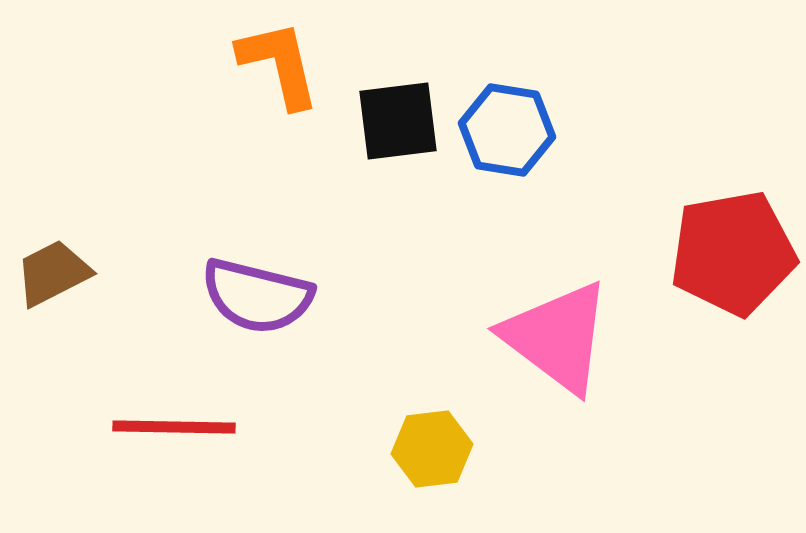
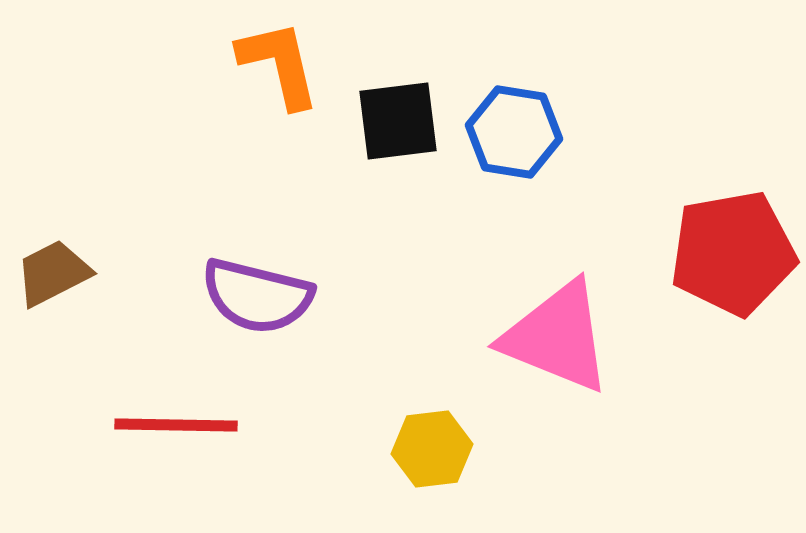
blue hexagon: moved 7 px right, 2 px down
pink triangle: rotated 15 degrees counterclockwise
red line: moved 2 px right, 2 px up
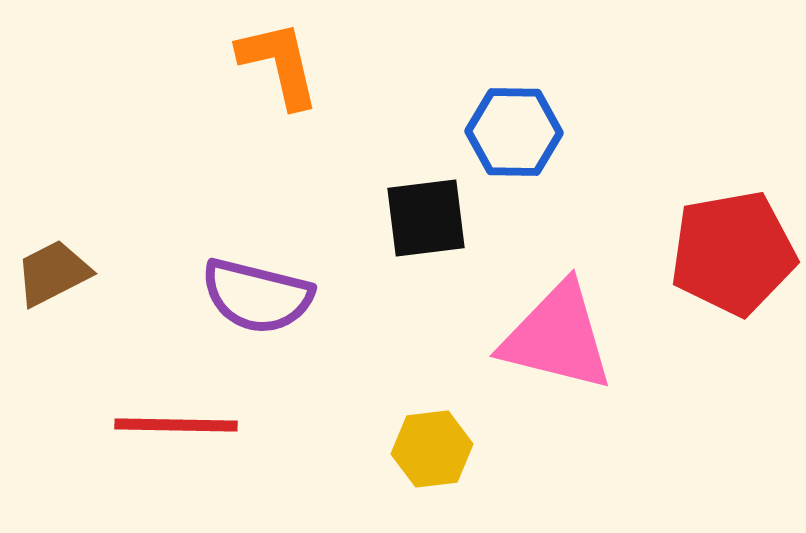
black square: moved 28 px right, 97 px down
blue hexagon: rotated 8 degrees counterclockwise
pink triangle: rotated 8 degrees counterclockwise
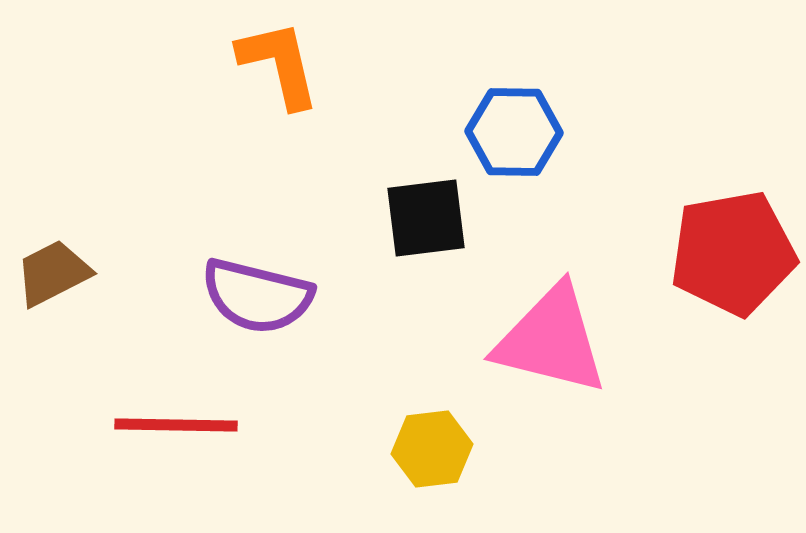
pink triangle: moved 6 px left, 3 px down
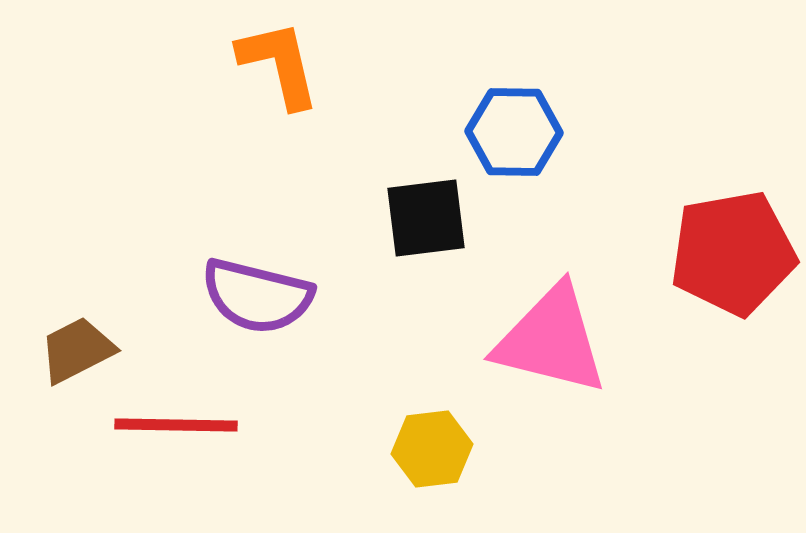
brown trapezoid: moved 24 px right, 77 px down
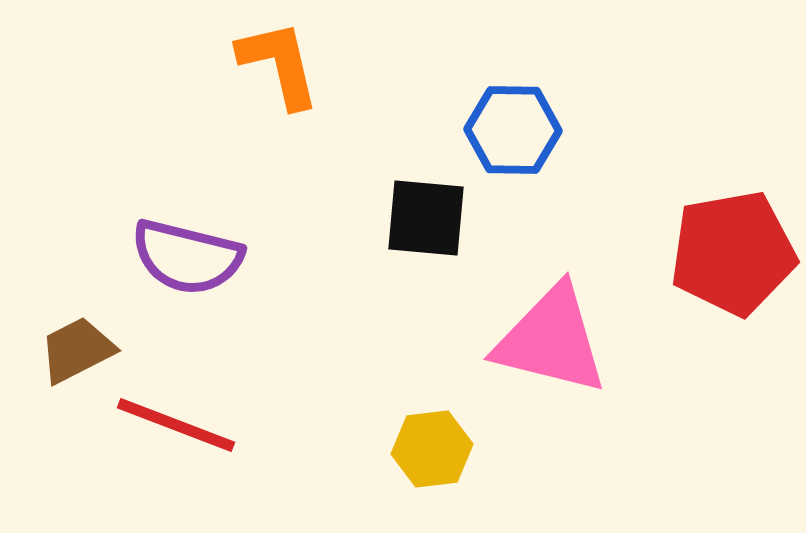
blue hexagon: moved 1 px left, 2 px up
black square: rotated 12 degrees clockwise
purple semicircle: moved 70 px left, 39 px up
red line: rotated 20 degrees clockwise
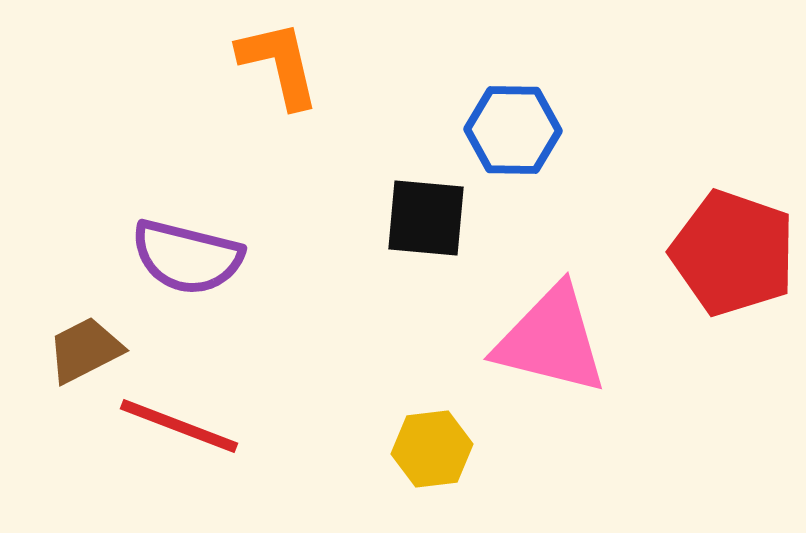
red pentagon: rotated 29 degrees clockwise
brown trapezoid: moved 8 px right
red line: moved 3 px right, 1 px down
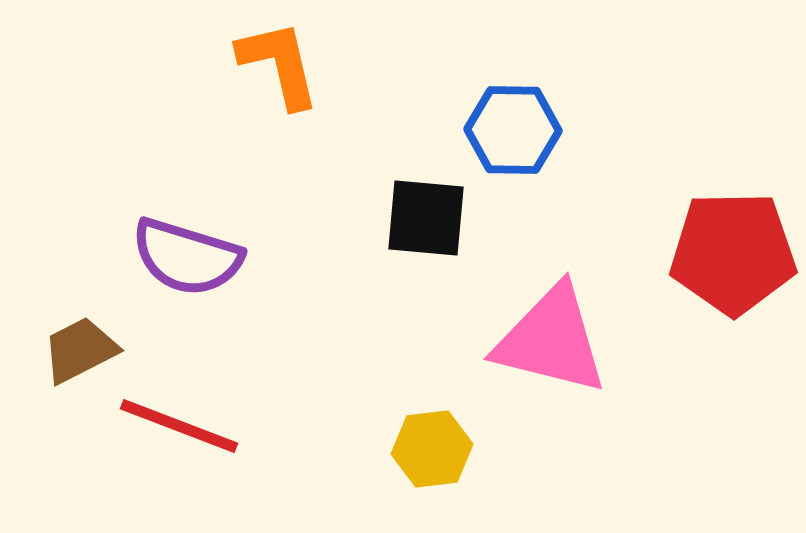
red pentagon: rotated 20 degrees counterclockwise
purple semicircle: rotated 3 degrees clockwise
brown trapezoid: moved 5 px left
